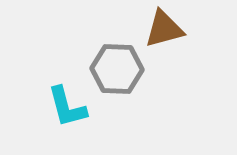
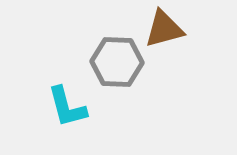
gray hexagon: moved 7 px up
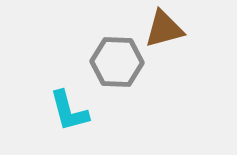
cyan L-shape: moved 2 px right, 4 px down
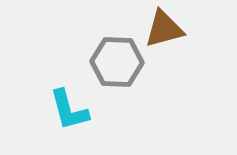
cyan L-shape: moved 1 px up
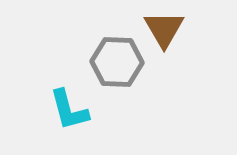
brown triangle: rotated 45 degrees counterclockwise
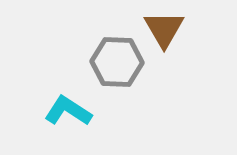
cyan L-shape: moved 1 px left, 1 px down; rotated 138 degrees clockwise
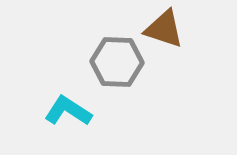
brown triangle: rotated 42 degrees counterclockwise
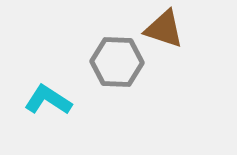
cyan L-shape: moved 20 px left, 11 px up
